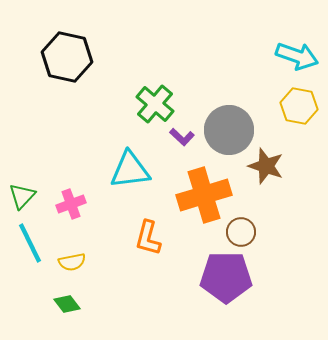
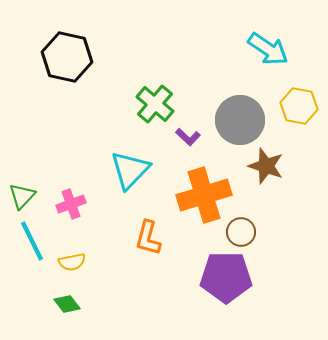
cyan arrow: moved 29 px left, 7 px up; rotated 15 degrees clockwise
gray circle: moved 11 px right, 10 px up
purple L-shape: moved 6 px right
cyan triangle: rotated 39 degrees counterclockwise
cyan line: moved 2 px right, 2 px up
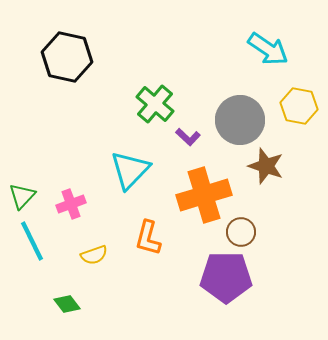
yellow semicircle: moved 22 px right, 7 px up; rotated 8 degrees counterclockwise
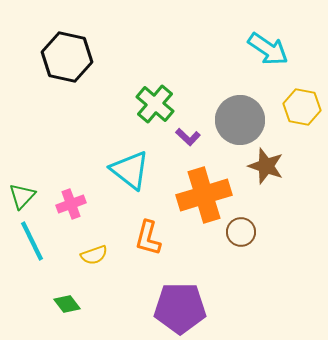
yellow hexagon: moved 3 px right, 1 px down
cyan triangle: rotated 36 degrees counterclockwise
purple pentagon: moved 46 px left, 31 px down
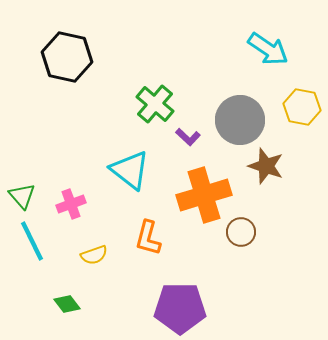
green triangle: rotated 24 degrees counterclockwise
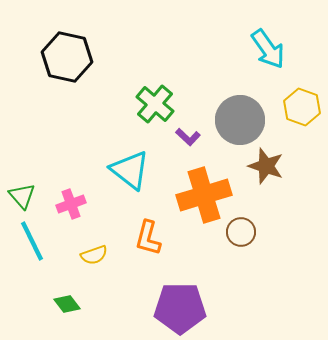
cyan arrow: rotated 21 degrees clockwise
yellow hexagon: rotated 9 degrees clockwise
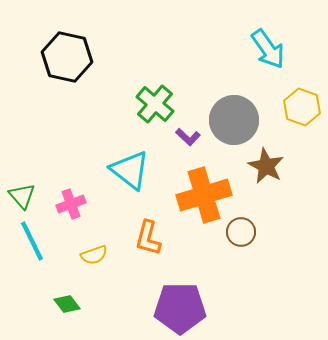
gray circle: moved 6 px left
brown star: rotated 9 degrees clockwise
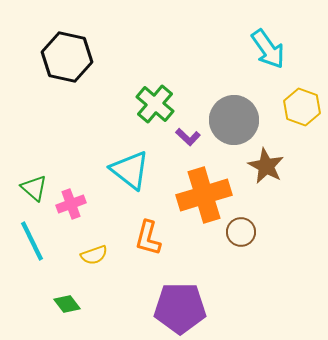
green triangle: moved 12 px right, 8 px up; rotated 8 degrees counterclockwise
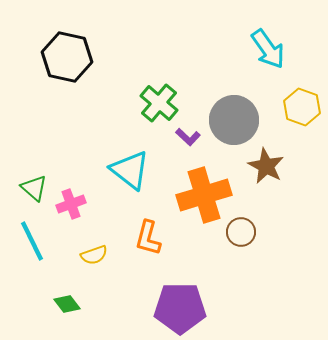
green cross: moved 4 px right, 1 px up
